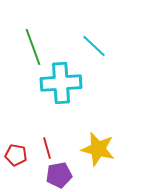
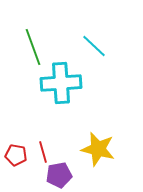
red line: moved 4 px left, 4 px down
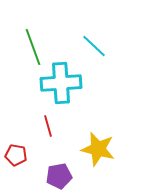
red line: moved 5 px right, 26 px up
purple pentagon: moved 1 px down
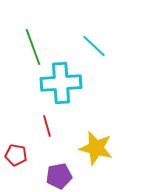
red line: moved 1 px left
yellow star: moved 2 px left, 1 px up
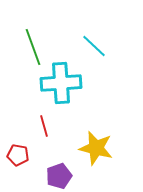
red line: moved 3 px left
red pentagon: moved 2 px right
purple pentagon: rotated 10 degrees counterclockwise
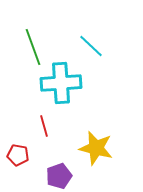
cyan line: moved 3 px left
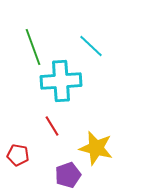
cyan cross: moved 2 px up
red line: moved 8 px right; rotated 15 degrees counterclockwise
purple pentagon: moved 9 px right, 1 px up
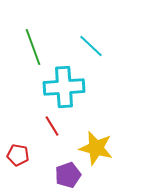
cyan cross: moved 3 px right, 6 px down
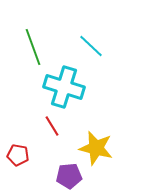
cyan cross: rotated 21 degrees clockwise
purple pentagon: moved 1 px right, 1 px down; rotated 15 degrees clockwise
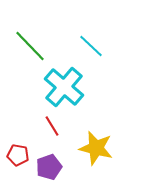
green line: moved 3 px left, 1 px up; rotated 24 degrees counterclockwise
cyan cross: rotated 24 degrees clockwise
purple pentagon: moved 20 px left, 9 px up; rotated 15 degrees counterclockwise
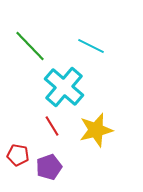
cyan line: rotated 16 degrees counterclockwise
yellow star: moved 18 px up; rotated 28 degrees counterclockwise
